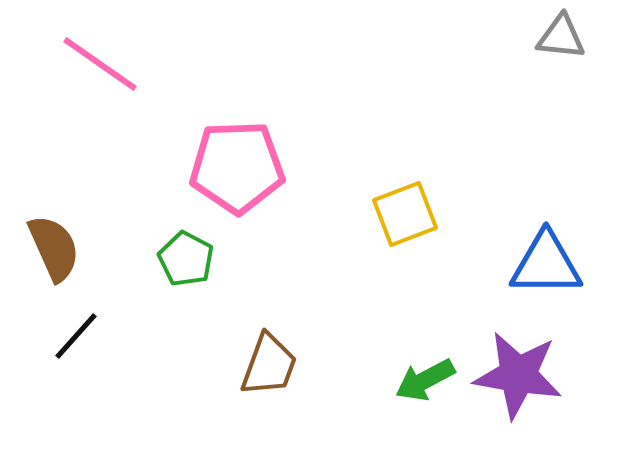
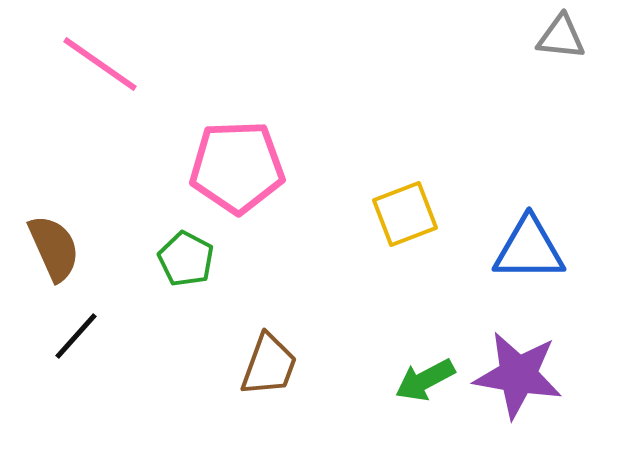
blue triangle: moved 17 px left, 15 px up
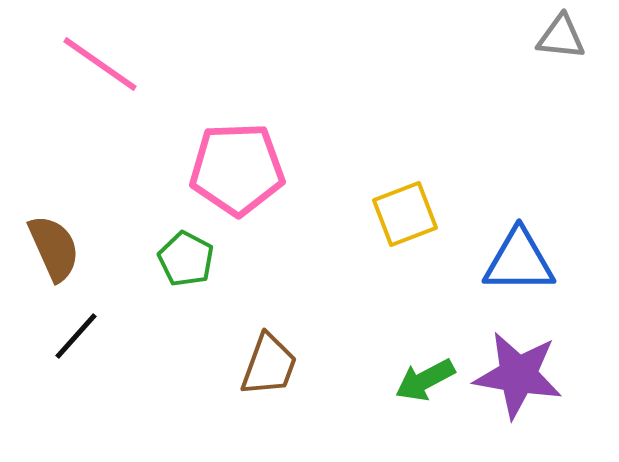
pink pentagon: moved 2 px down
blue triangle: moved 10 px left, 12 px down
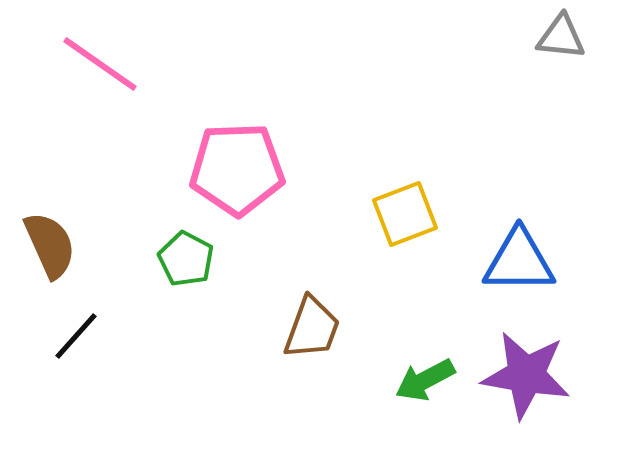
brown semicircle: moved 4 px left, 3 px up
brown trapezoid: moved 43 px right, 37 px up
purple star: moved 8 px right
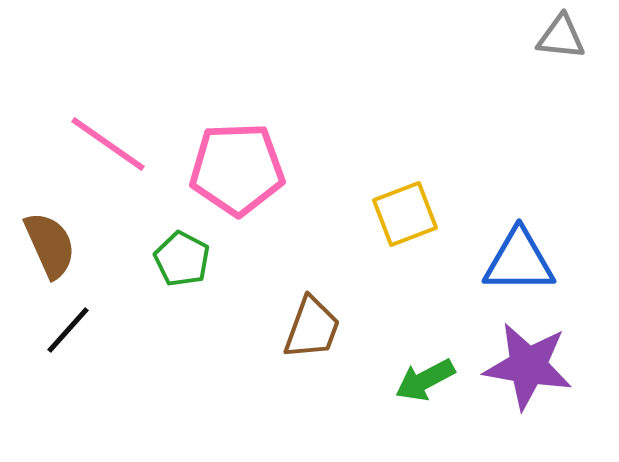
pink line: moved 8 px right, 80 px down
green pentagon: moved 4 px left
black line: moved 8 px left, 6 px up
purple star: moved 2 px right, 9 px up
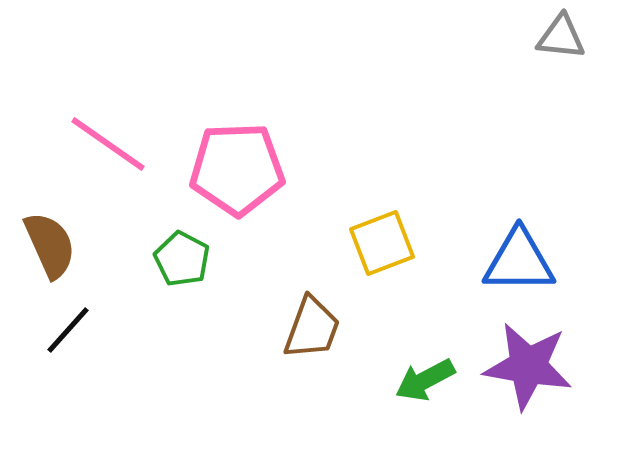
yellow square: moved 23 px left, 29 px down
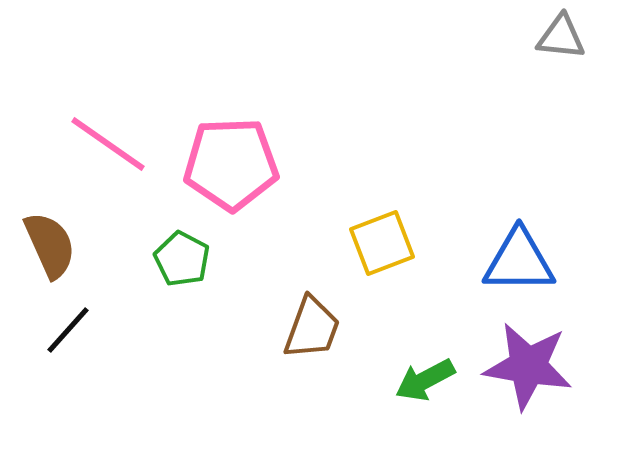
pink pentagon: moved 6 px left, 5 px up
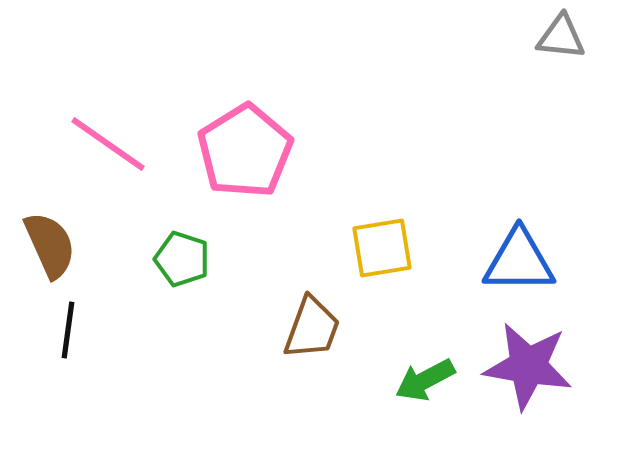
pink pentagon: moved 14 px right, 13 px up; rotated 30 degrees counterclockwise
yellow square: moved 5 px down; rotated 12 degrees clockwise
green pentagon: rotated 10 degrees counterclockwise
black line: rotated 34 degrees counterclockwise
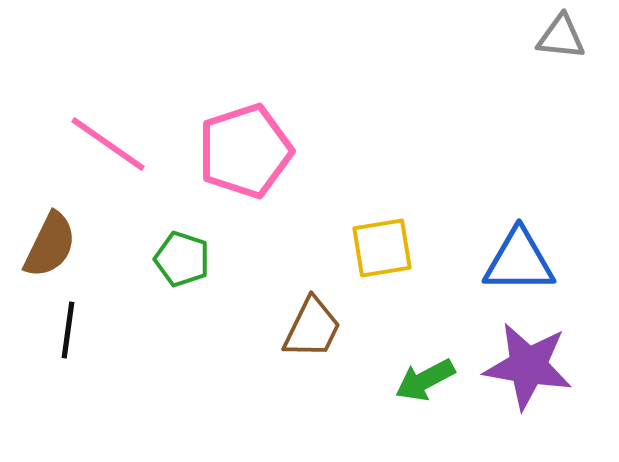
pink pentagon: rotated 14 degrees clockwise
brown semicircle: rotated 50 degrees clockwise
brown trapezoid: rotated 6 degrees clockwise
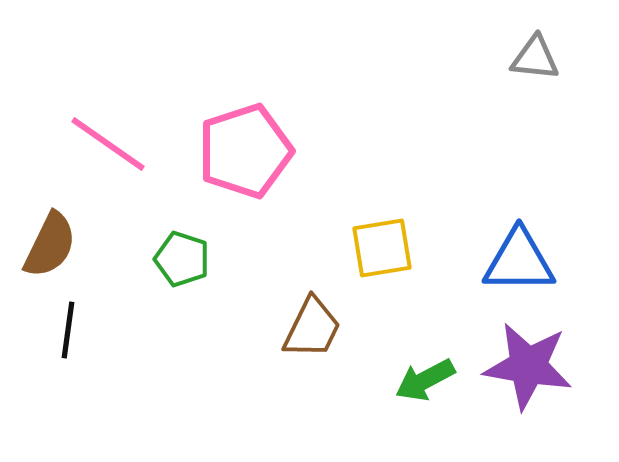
gray triangle: moved 26 px left, 21 px down
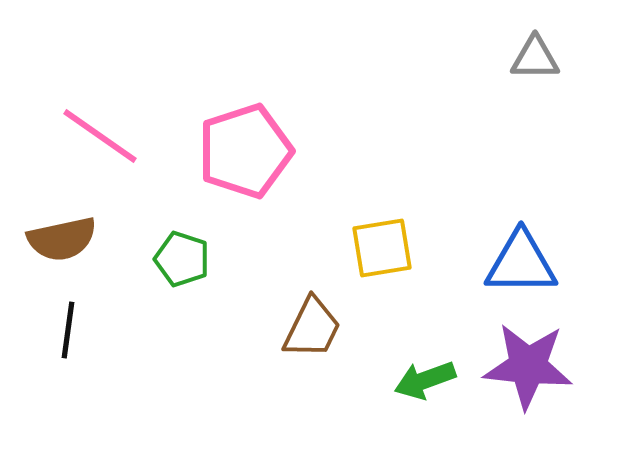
gray triangle: rotated 6 degrees counterclockwise
pink line: moved 8 px left, 8 px up
brown semicircle: moved 12 px right, 6 px up; rotated 52 degrees clockwise
blue triangle: moved 2 px right, 2 px down
purple star: rotated 4 degrees counterclockwise
green arrow: rotated 8 degrees clockwise
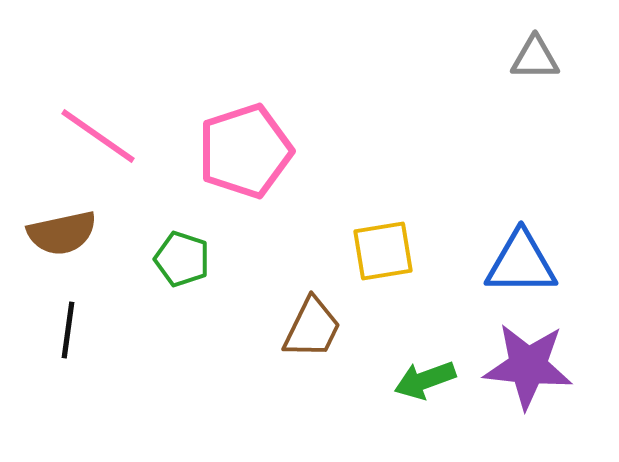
pink line: moved 2 px left
brown semicircle: moved 6 px up
yellow square: moved 1 px right, 3 px down
